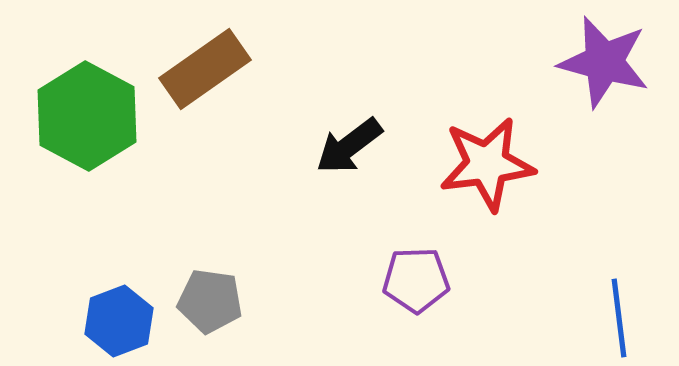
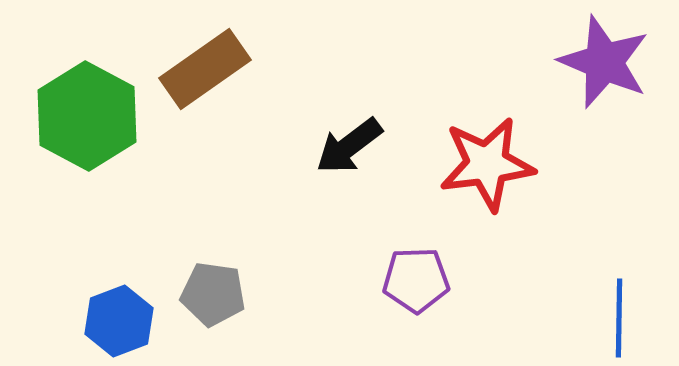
purple star: rotated 8 degrees clockwise
gray pentagon: moved 3 px right, 7 px up
blue line: rotated 8 degrees clockwise
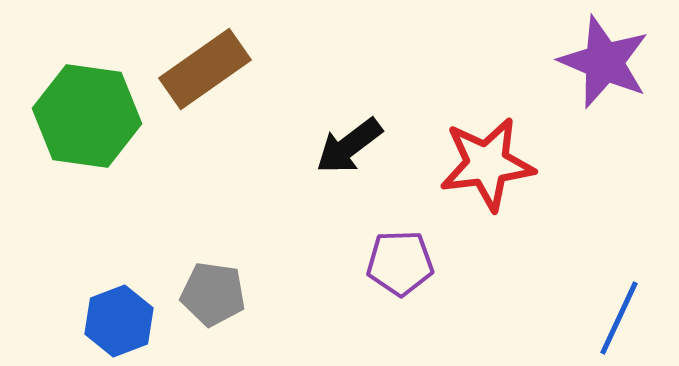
green hexagon: rotated 20 degrees counterclockwise
purple pentagon: moved 16 px left, 17 px up
blue line: rotated 24 degrees clockwise
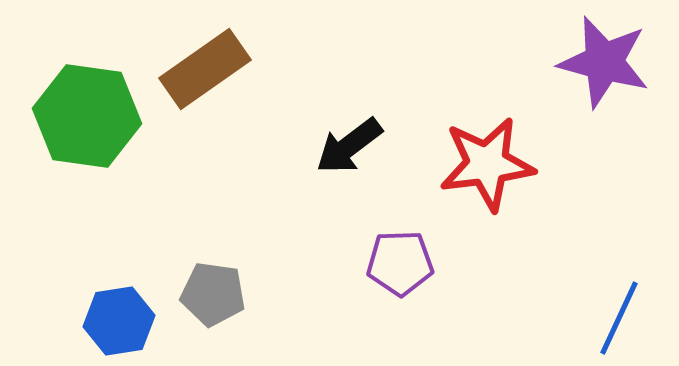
purple star: rotated 8 degrees counterclockwise
blue hexagon: rotated 12 degrees clockwise
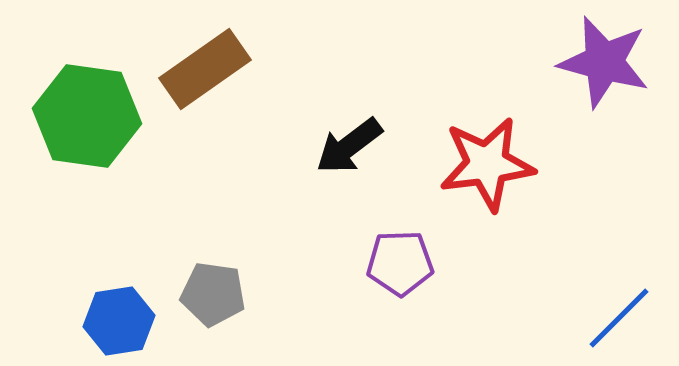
blue line: rotated 20 degrees clockwise
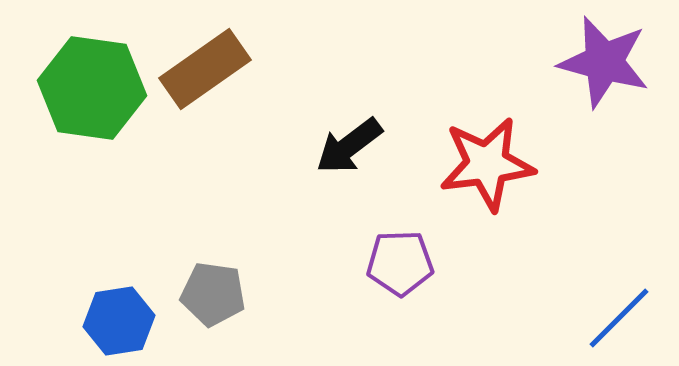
green hexagon: moved 5 px right, 28 px up
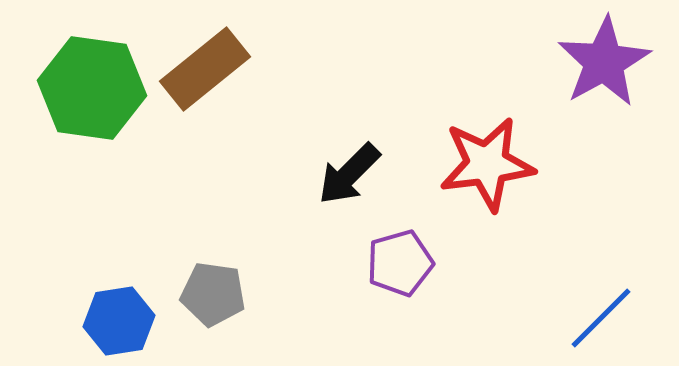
purple star: rotated 28 degrees clockwise
brown rectangle: rotated 4 degrees counterclockwise
black arrow: moved 28 px down; rotated 8 degrees counterclockwise
purple pentagon: rotated 14 degrees counterclockwise
blue line: moved 18 px left
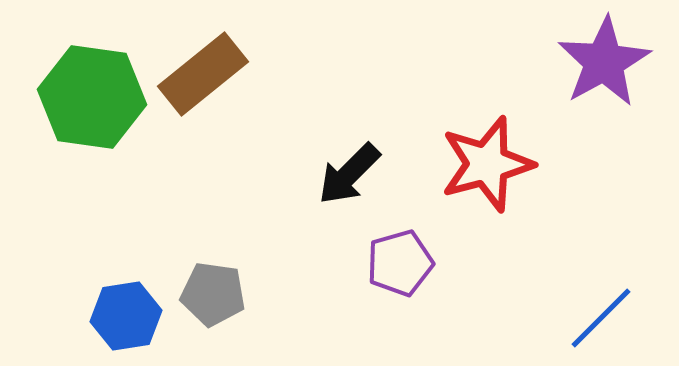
brown rectangle: moved 2 px left, 5 px down
green hexagon: moved 9 px down
red star: rotated 8 degrees counterclockwise
blue hexagon: moved 7 px right, 5 px up
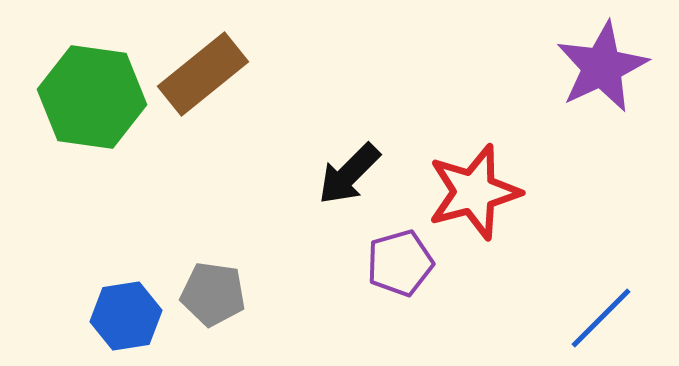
purple star: moved 2 px left, 5 px down; rotated 4 degrees clockwise
red star: moved 13 px left, 28 px down
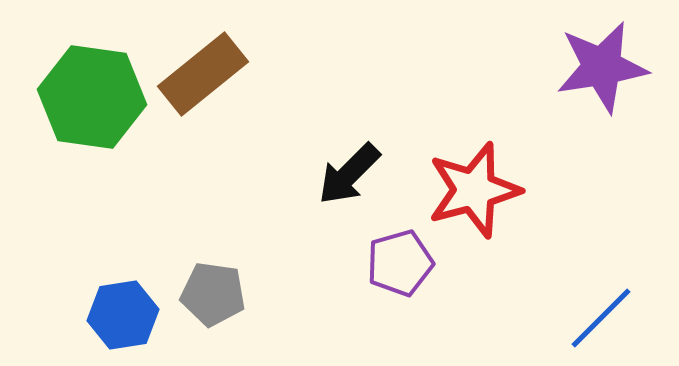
purple star: rotated 16 degrees clockwise
red star: moved 2 px up
blue hexagon: moved 3 px left, 1 px up
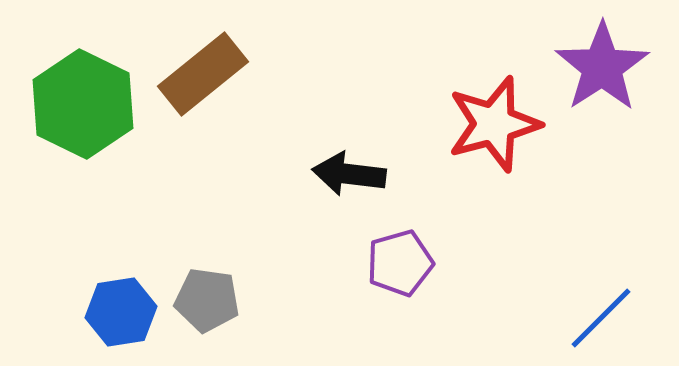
purple star: rotated 24 degrees counterclockwise
green hexagon: moved 9 px left, 7 px down; rotated 18 degrees clockwise
black arrow: rotated 52 degrees clockwise
red star: moved 20 px right, 66 px up
gray pentagon: moved 6 px left, 6 px down
blue hexagon: moved 2 px left, 3 px up
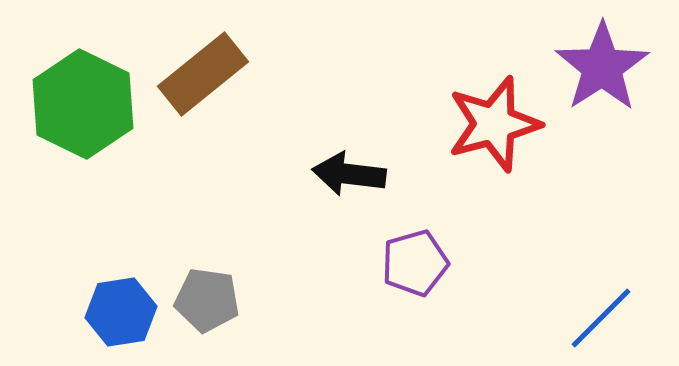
purple pentagon: moved 15 px right
